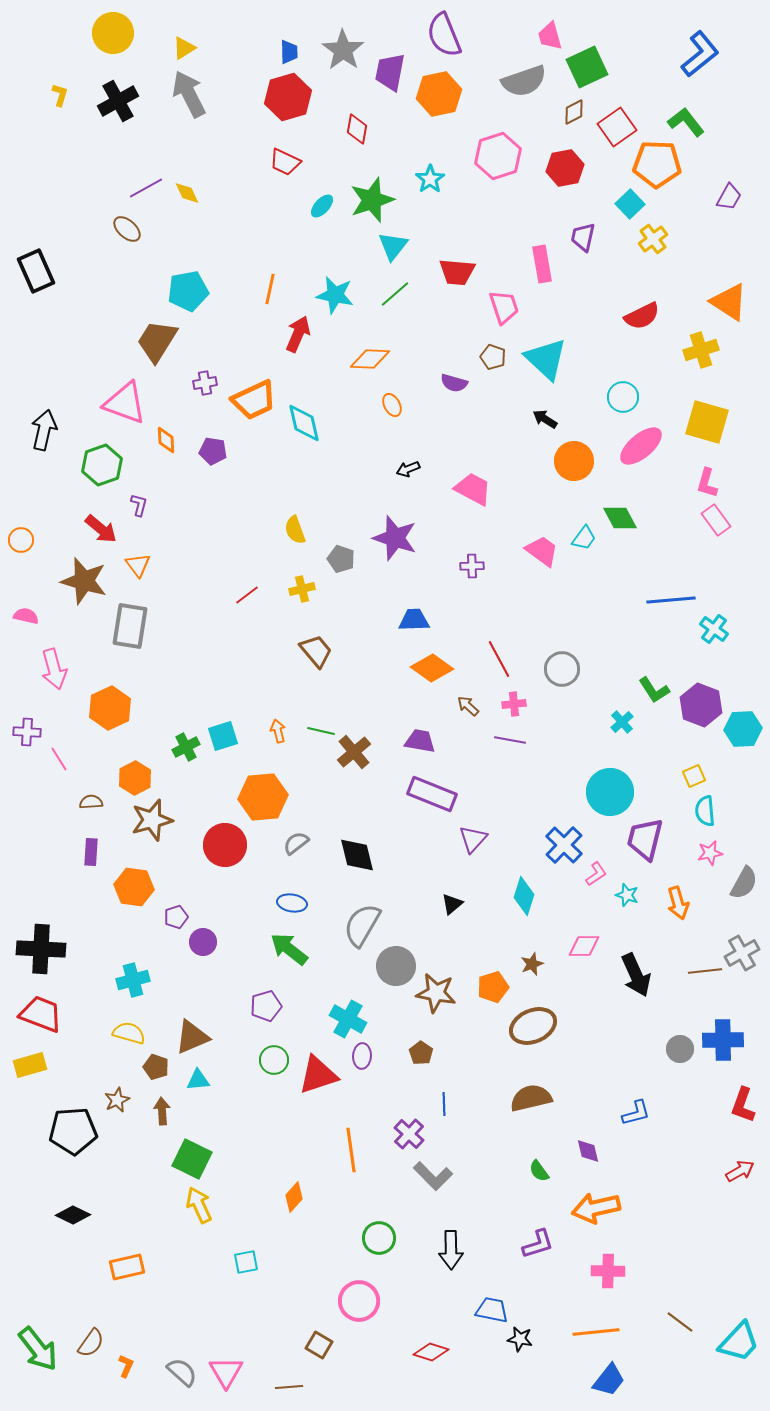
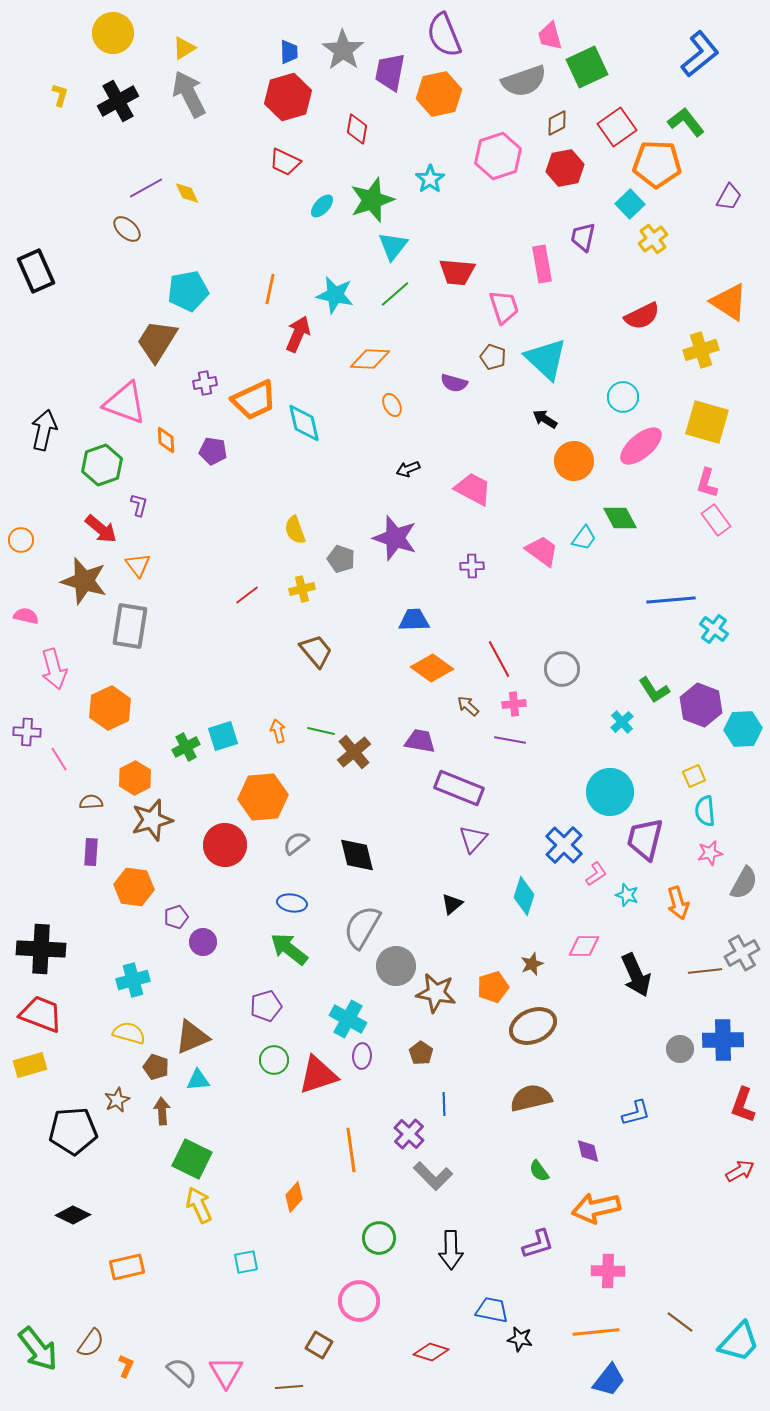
brown diamond at (574, 112): moved 17 px left, 11 px down
purple rectangle at (432, 794): moved 27 px right, 6 px up
gray semicircle at (362, 925): moved 2 px down
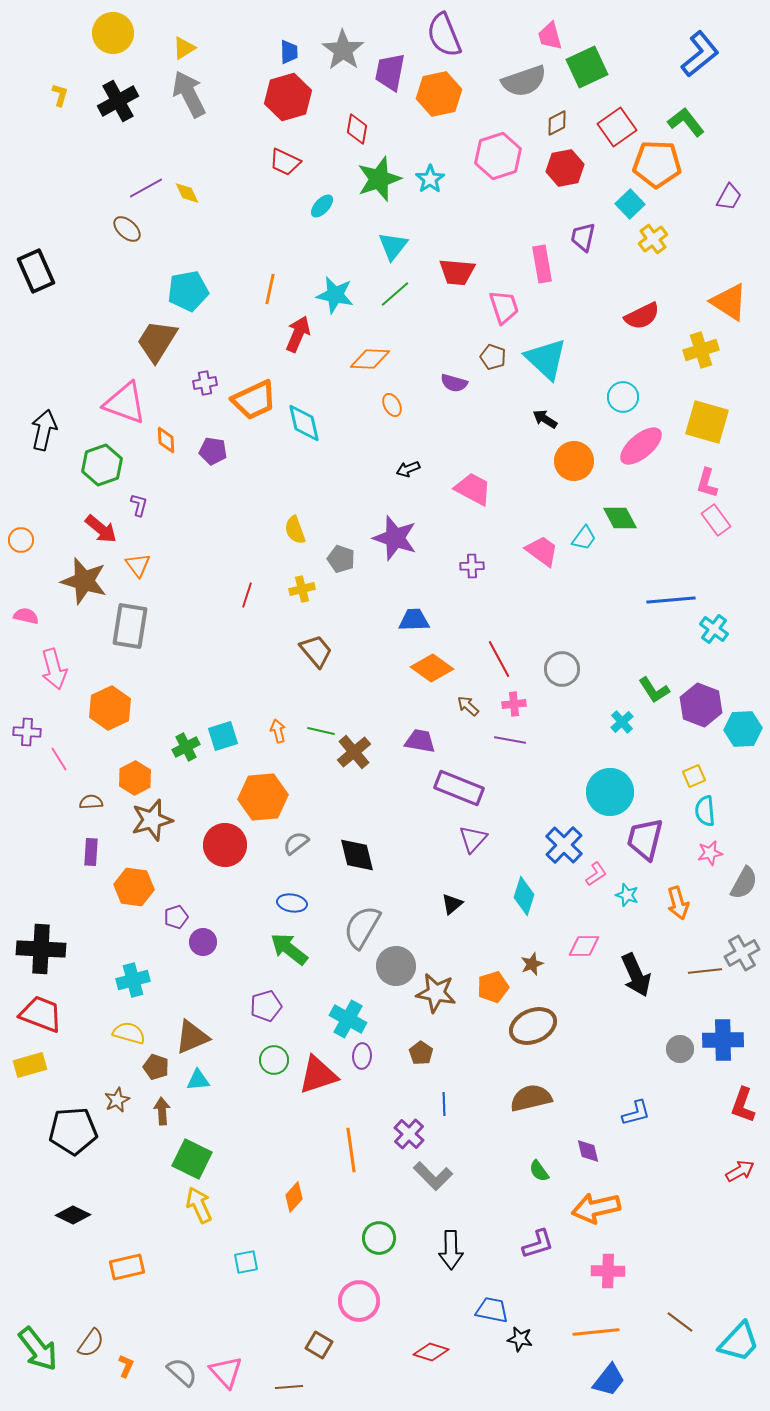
green star at (372, 200): moved 7 px right, 21 px up
red line at (247, 595): rotated 35 degrees counterclockwise
pink triangle at (226, 1372): rotated 12 degrees counterclockwise
